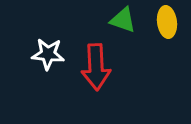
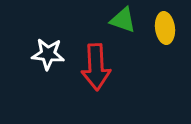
yellow ellipse: moved 2 px left, 6 px down
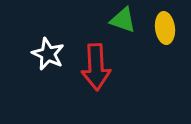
white star: rotated 20 degrees clockwise
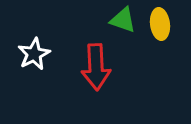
yellow ellipse: moved 5 px left, 4 px up
white star: moved 14 px left; rotated 20 degrees clockwise
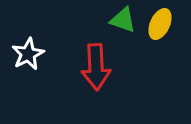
yellow ellipse: rotated 32 degrees clockwise
white star: moved 6 px left
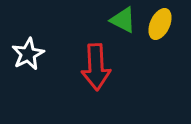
green triangle: rotated 8 degrees clockwise
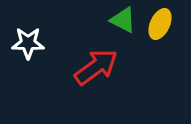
white star: moved 11 px up; rotated 28 degrees clockwise
red arrow: rotated 123 degrees counterclockwise
